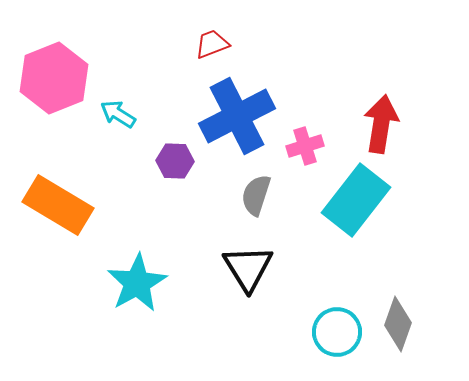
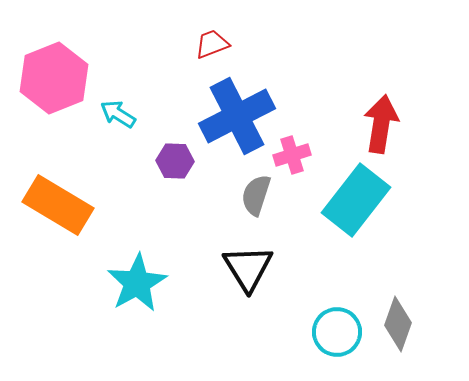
pink cross: moved 13 px left, 9 px down
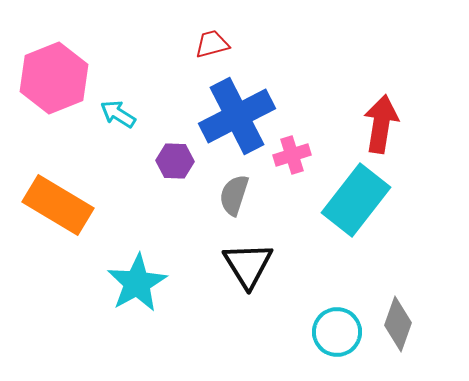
red trapezoid: rotated 6 degrees clockwise
gray semicircle: moved 22 px left
black triangle: moved 3 px up
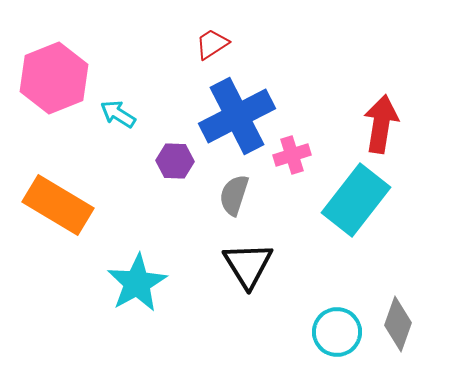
red trapezoid: rotated 18 degrees counterclockwise
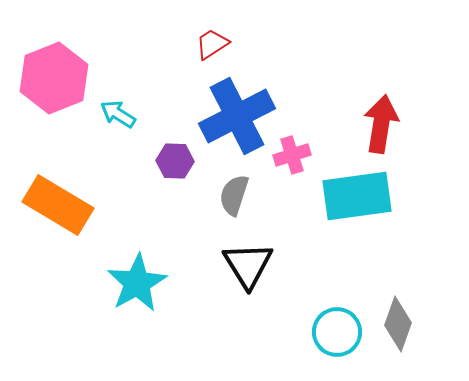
cyan rectangle: moved 1 px right, 4 px up; rotated 44 degrees clockwise
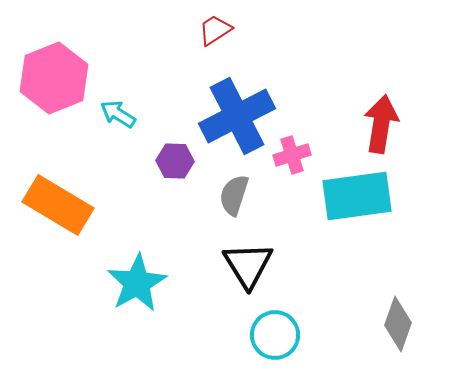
red trapezoid: moved 3 px right, 14 px up
cyan circle: moved 62 px left, 3 px down
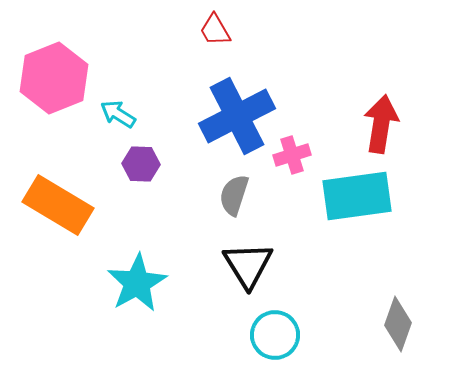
red trapezoid: rotated 87 degrees counterclockwise
purple hexagon: moved 34 px left, 3 px down
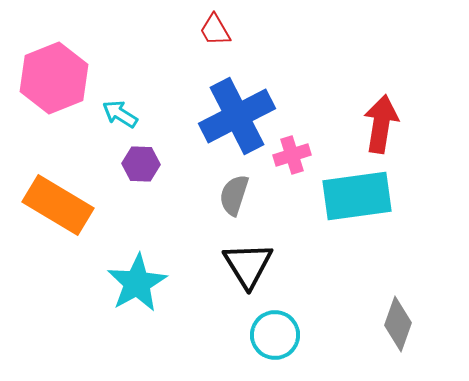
cyan arrow: moved 2 px right
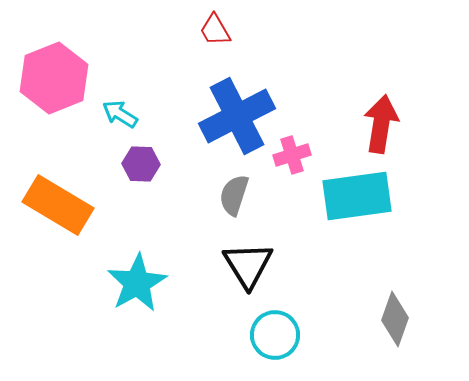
gray diamond: moved 3 px left, 5 px up
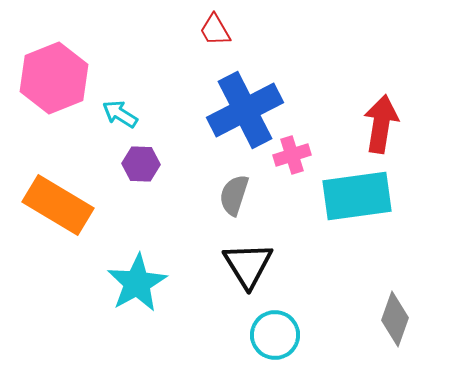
blue cross: moved 8 px right, 6 px up
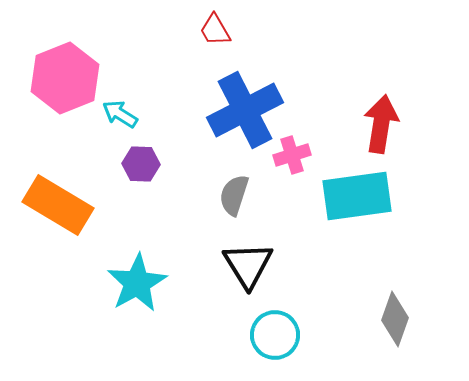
pink hexagon: moved 11 px right
